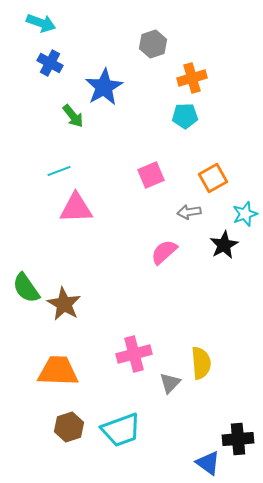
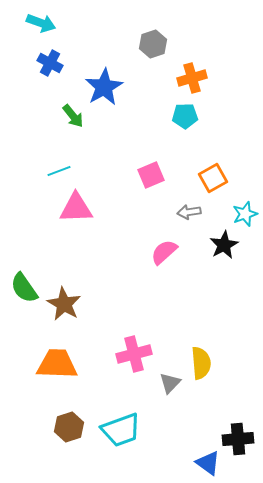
green semicircle: moved 2 px left
orange trapezoid: moved 1 px left, 7 px up
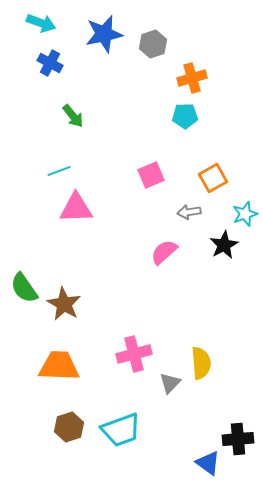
blue star: moved 53 px up; rotated 18 degrees clockwise
orange trapezoid: moved 2 px right, 2 px down
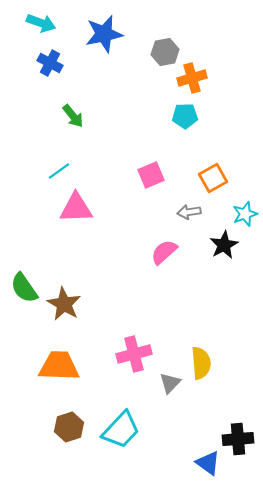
gray hexagon: moved 12 px right, 8 px down; rotated 8 degrees clockwise
cyan line: rotated 15 degrees counterclockwise
cyan trapezoid: rotated 27 degrees counterclockwise
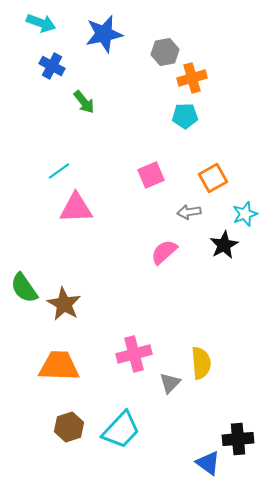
blue cross: moved 2 px right, 3 px down
green arrow: moved 11 px right, 14 px up
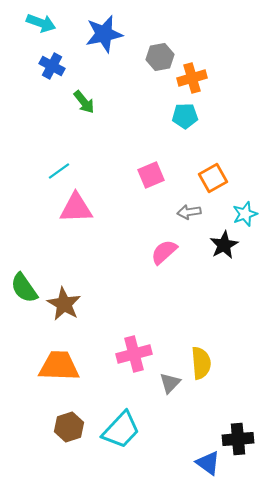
gray hexagon: moved 5 px left, 5 px down
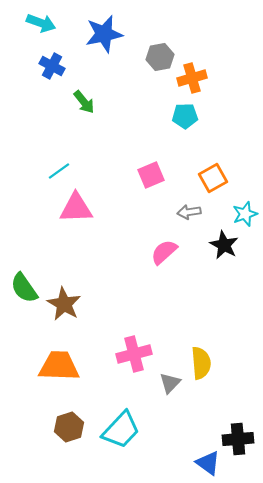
black star: rotated 16 degrees counterclockwise
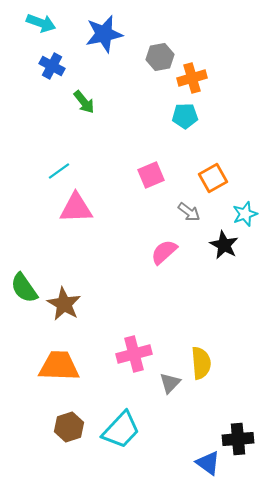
gray arrow: rotated 135 degrees counterclockwise
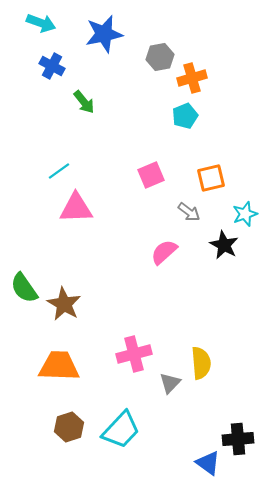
cyan pentagon: rotated 20 degrees counterclockwise
orange square: moved 2 px left; rotated 16 degrees clockwise
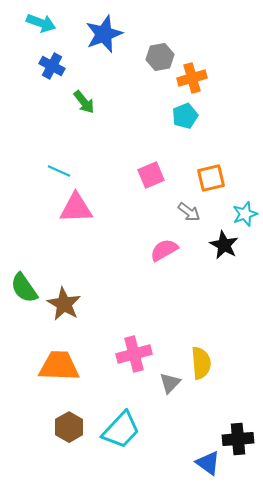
blue star: rotated 9 degrees counterclockwise
cyan line: rotated 60 degrees clockwise
pink semicircle: moved 2 px up; rotated 12 degrees clockwise
brown hexagon: rotated 12 degrees counterclockwise
